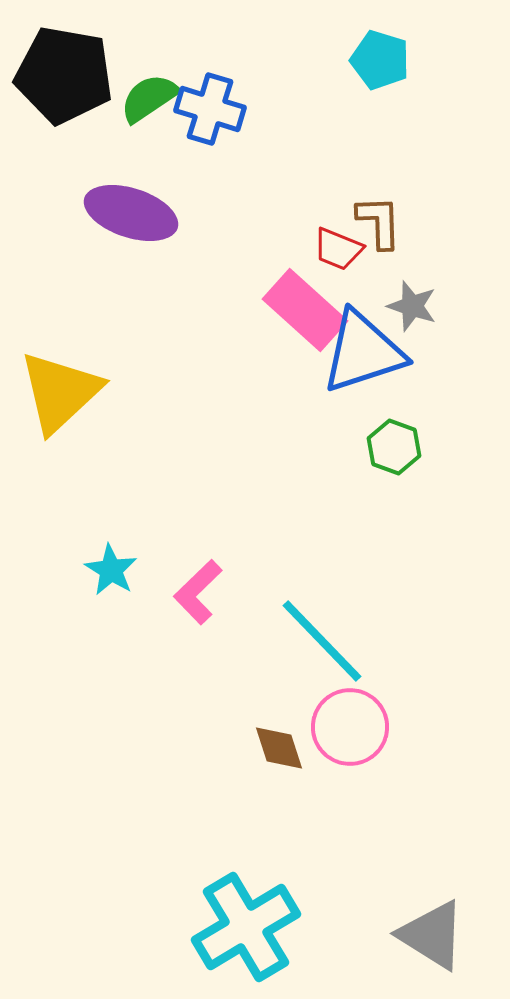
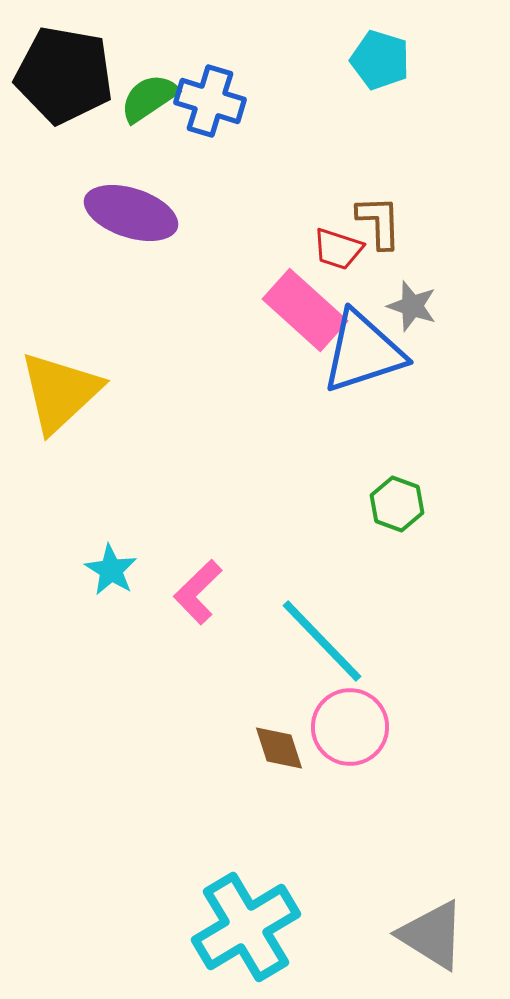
blue cross: moved 8 px up
red trapezoid: rotated 4 degrees counterclockwise
green hexagon: moved 3 px right, 57 px down
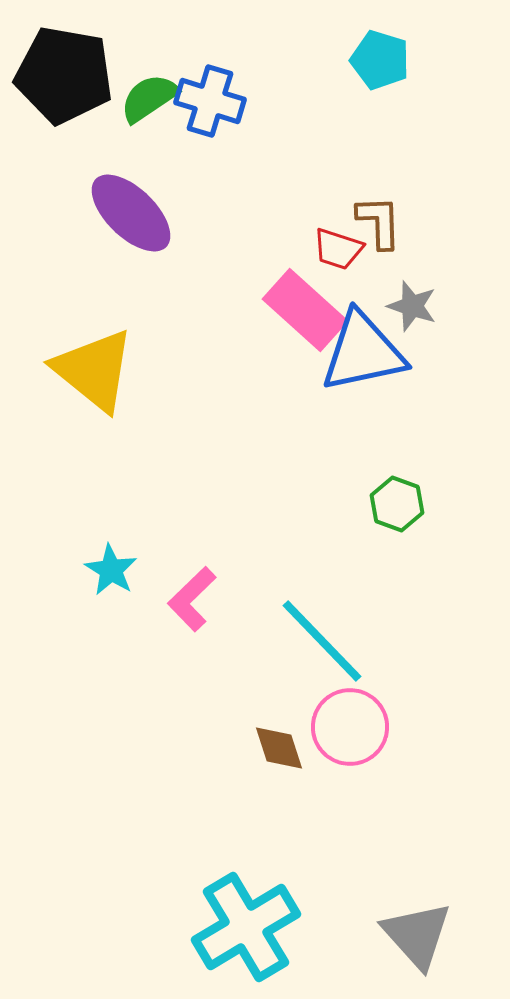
purple ellipse: rotated 26 degrees clockwise
blue triangle: rotated 6 degrees clockwise
yellow triangle: moved 34 px right, 22 px up; rotated 38 degrees counterclockwise
pink L-shape: moved 6 px left, 7 px down
gray triangle: moved 15 px left; rotated 16 degrees clockwise
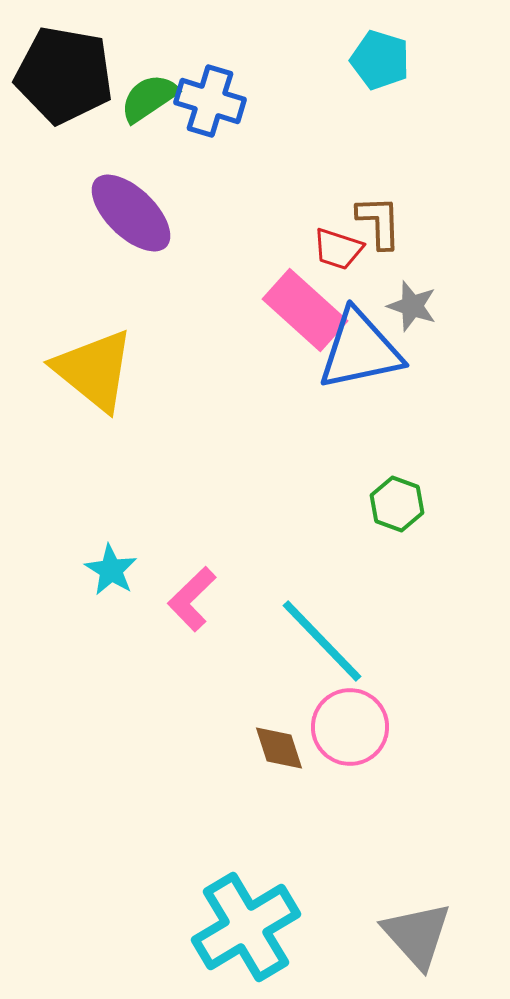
blue triangle: moved 3 px left, 2 px up
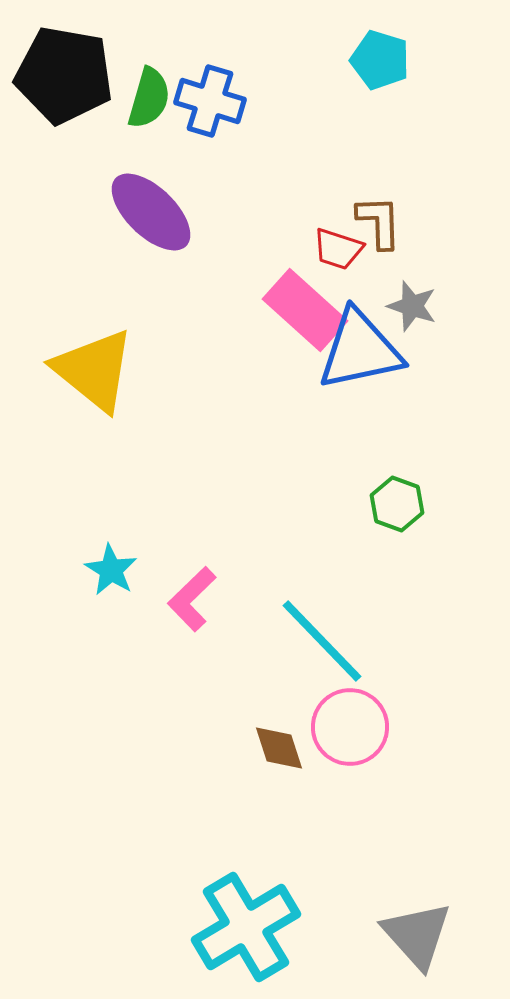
green semicircle: rotated 140 degrees clockwise
purple ellipse: moved 20 px right, 1 px up
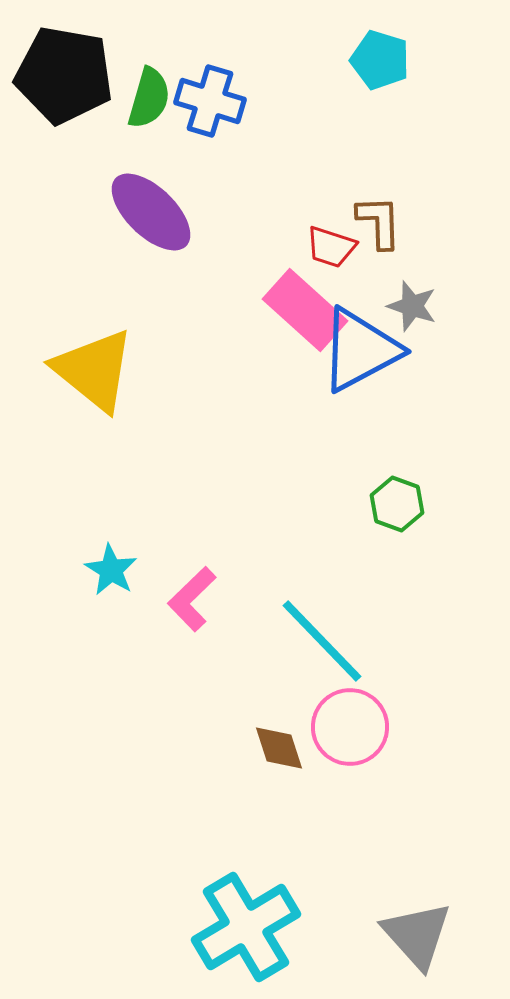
red trapezoid: moved 7 px left, 2 px up
blue triangle: rotated 16 degrees counterclockwise
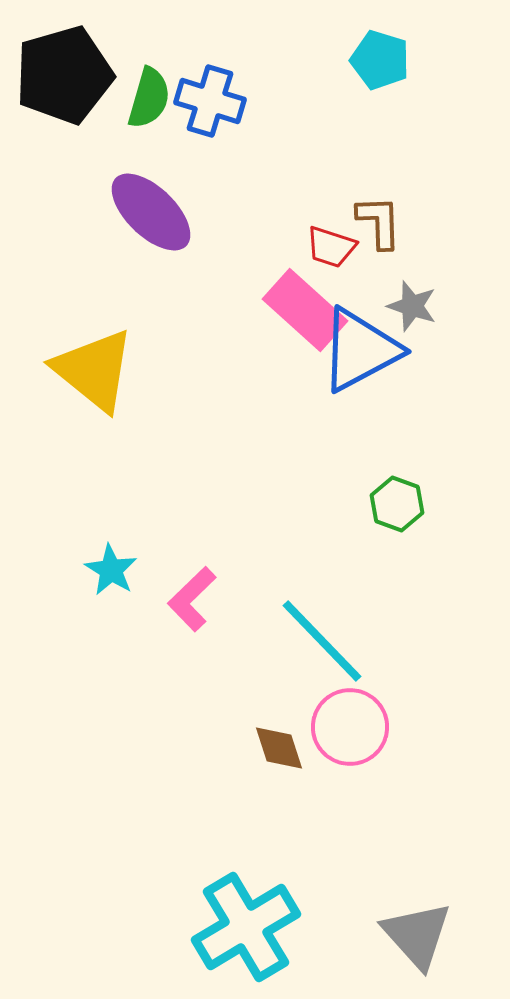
black pentagon: rotated 26 degrees counterclockwise
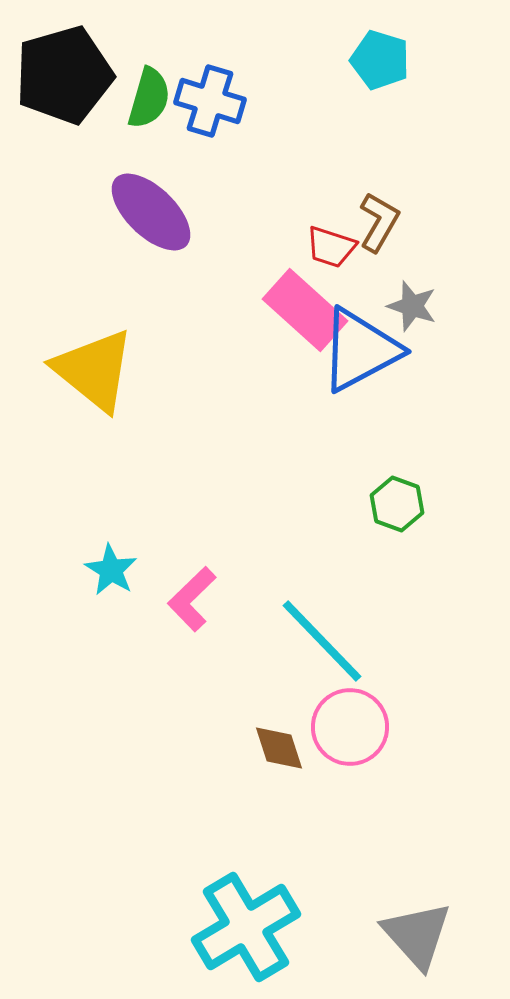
brown L-shape: rotated 32 degrees clockwise
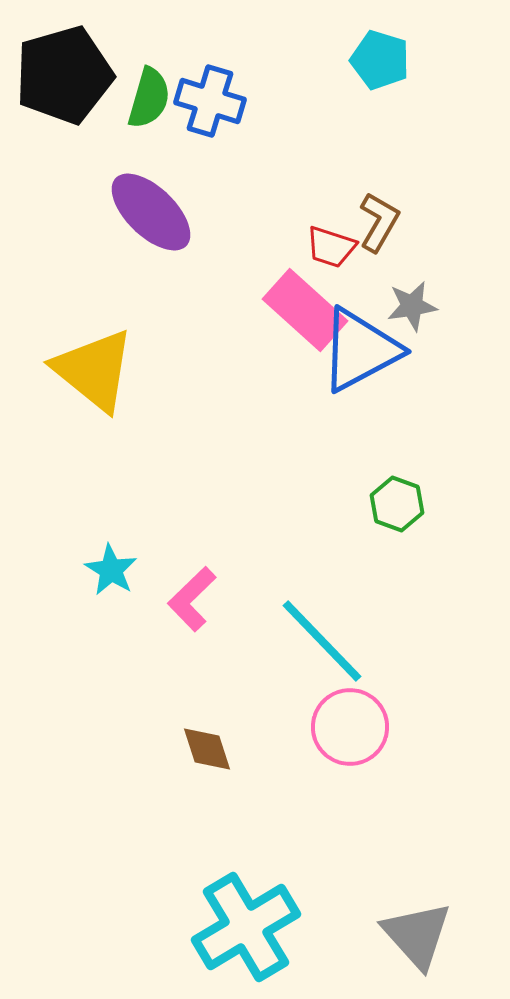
gray star: rotated 27 degrees counterclockwise
brown diamond: moved 72 px left, 1 px down
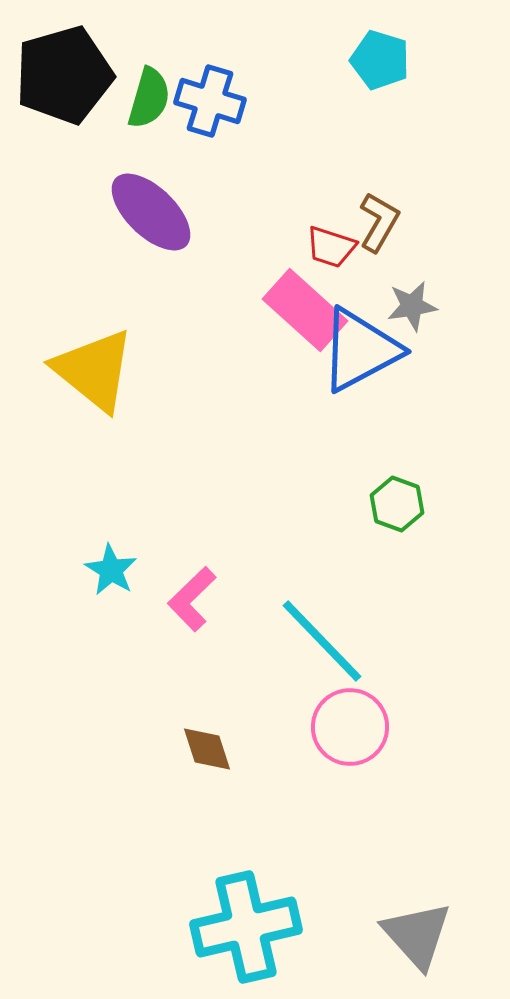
cyan cross: rotated 18 degrees clockwise
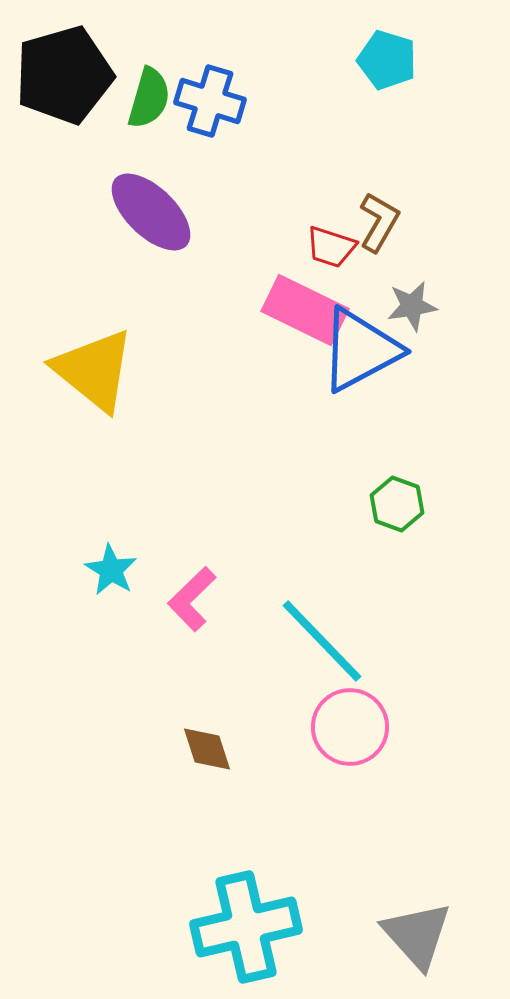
cyan pentagon: moved 7 px right
pink rectangle: rotated 16 degrees counterclockwise
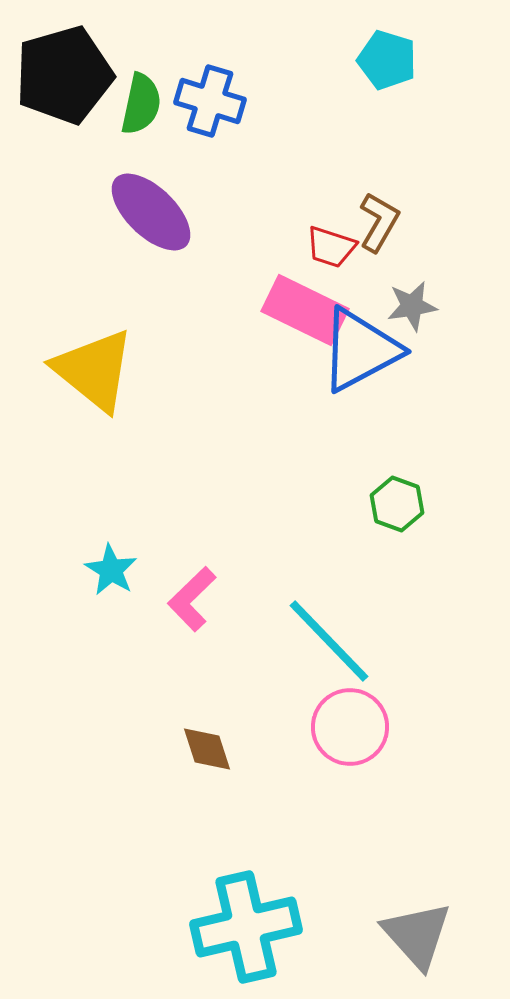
green semicircle: moved 8 px left, 6 px down; rotated 4 degrees counterclockwise
cyan line: moved 7 px right
